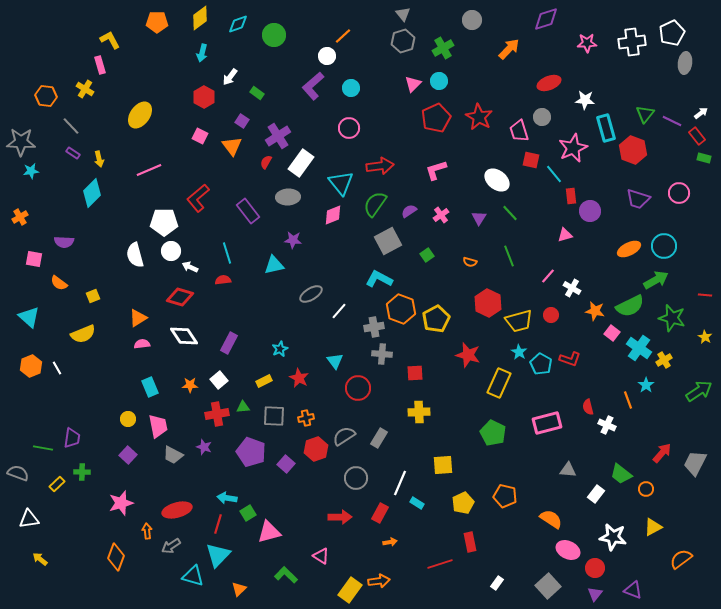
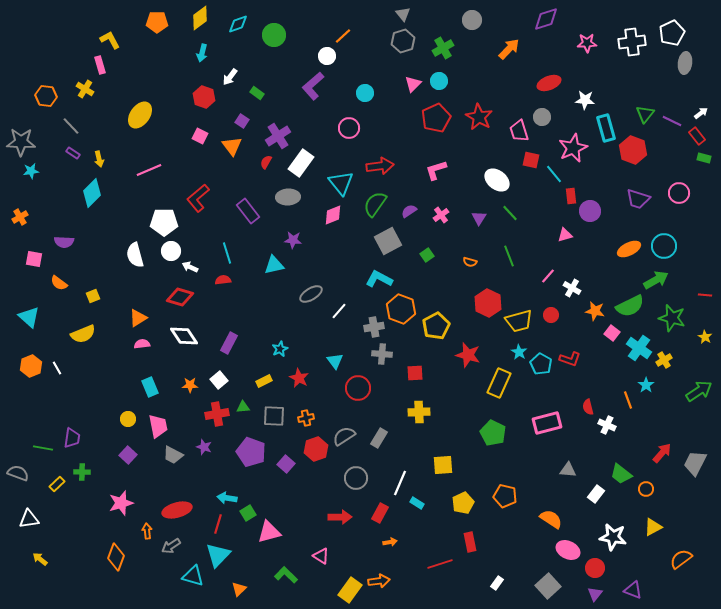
cyan circle at (351, 88): moved 14 px right, 5 px down
red hexagon at (204, 97): rotated 10 degrees counterclockwise
yellow pentagon at (436, 319): moved 7 px down
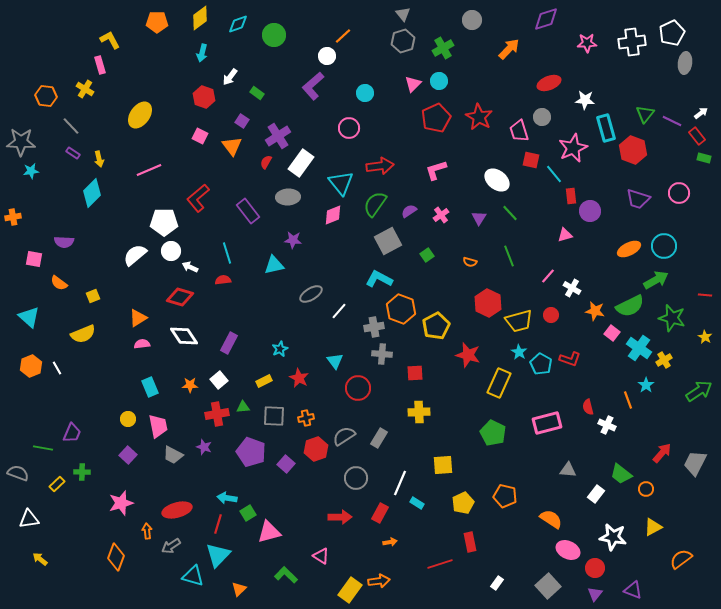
orange cross at (20, 217): moved 7 px left; rotated 21 degrees clockwise
white semicircle at (135, 255): rotated 65 degrees clockwise
purple trapezoid at (72, 438): moved 5 px up; rotated 15 degrees clockwise
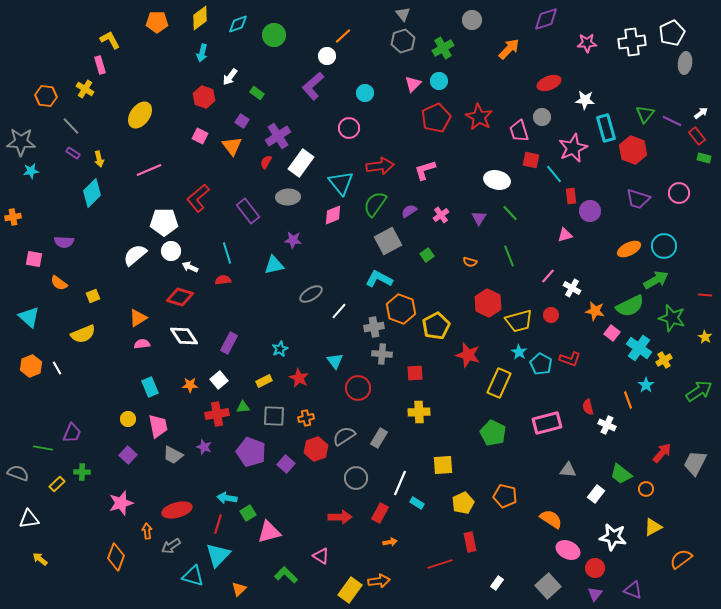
pink L-shape at (436, 170): moved 11 px left
white ellipse at (497, 180): rotated 25 degrees counterclockwise
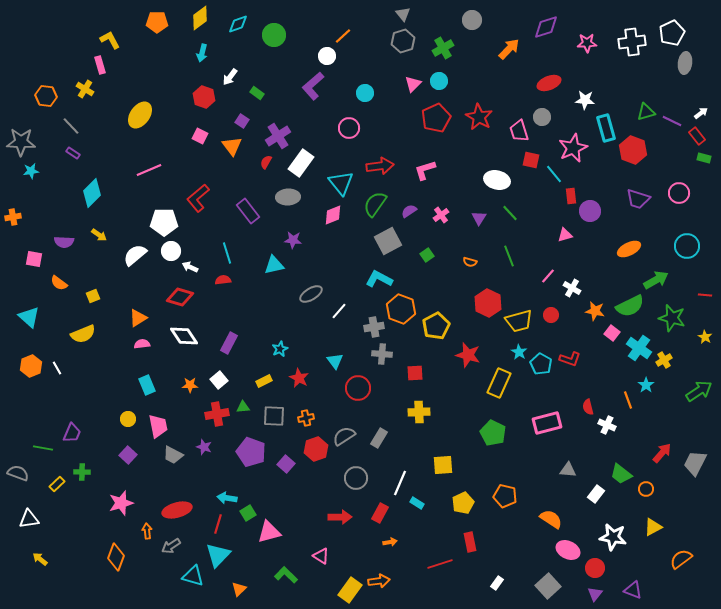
purple diamond at (546, 19): moved 8 px down
green triangle at (645, 114): moved 1 px right, 2 px up; rotated 36 degrees clockwise
yellow arrow at (99, 159): moved 76 px down; rotated 42 degrees counterclockwise
cyan circle at (664, 246): moved 23 px right
cyan rectangle at (150, 387): moved 3 px left, 2 px up
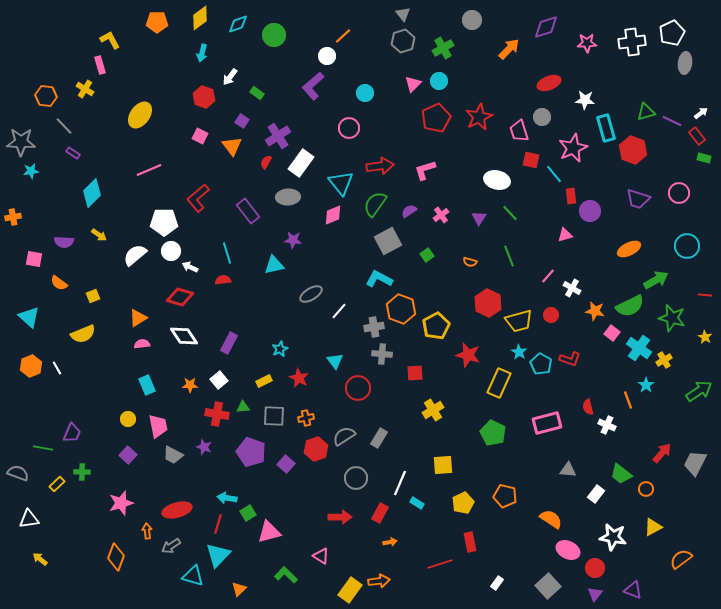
red star at (479, 117): rotated 16 degrees clockwise
gray line at (71, 126): moved 7 px left
yellow cross at (419, 412): moved 14 px right, 2 px up; rotated 30 degrees counterclockwise
red cross at (217, 414): rotated 20 degrees clockwise
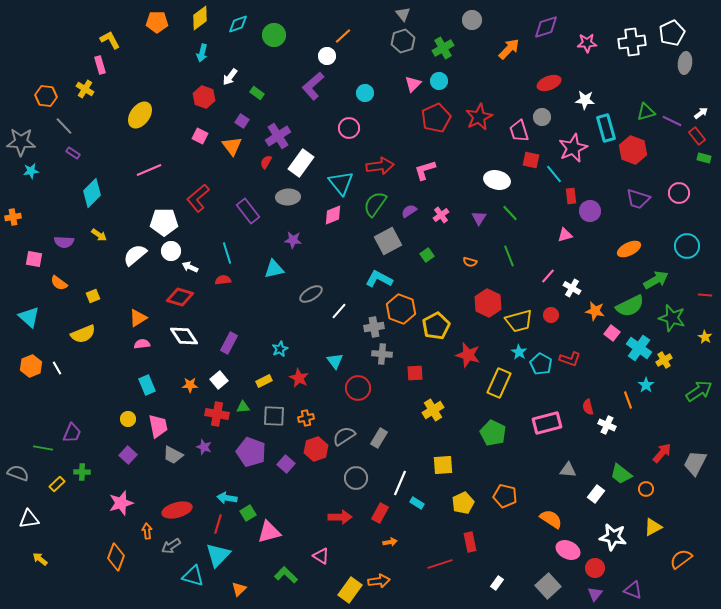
cyan triangle at (274, 265): moved 4 px down
